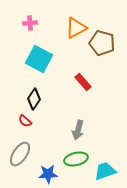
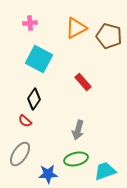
brown pentagon: moved 7 px right, 7 px up
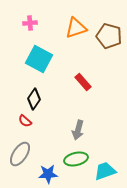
orange triangle: rotated 10 degrees clockwise
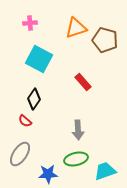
brown pentagon: moved 4 px left, 4 px down
gray arrow: rotated 18 degrees counterclockwise
